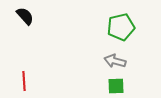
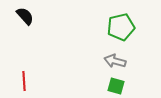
green square: rotated 18 degrees clockwise
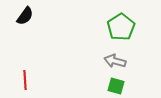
black semicircle: rotated 78 degrees clockwise
green pentagon: rotated 20 degrees counterclockwise
red line: moved 1 px right, 1 px up
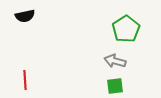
black semicircle: rotated 42 degrees clockwise
green pentagon: moved 5 px right, 2 px down
green square: moved 1 px left; rotated 24 degrees counterclockwise
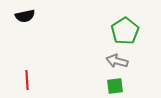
green pentagon: moved 1 px left, 2 px down
gray arrow: moved 2 px right
red line: moved 2 px right
